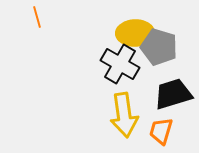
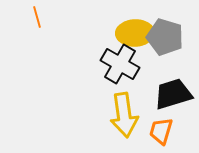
gray pentagon: moved 6 px right, 10 px up
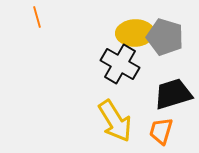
yellow arrow: moved 9 px left, 6 px down; rotated 24 degrees counterclockwise
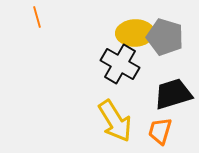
orange trapezoid: moved 1 px left
